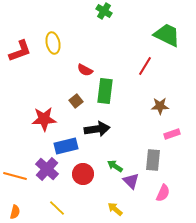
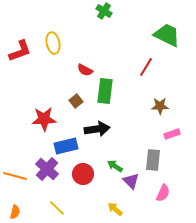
red line: moved 1 px right, 1 px down
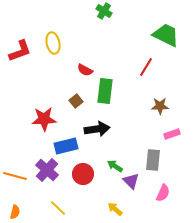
green trapezoid: moved 1 px left
purple cross: moved 1 px down
yellow line: moved 1 px right
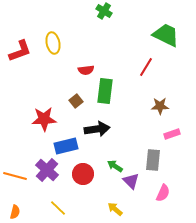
red semicircle: moved 1 px right; rotated 35 degrees counterclockwise
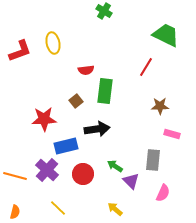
pink rectangle: rotated 35 degrees clockwise
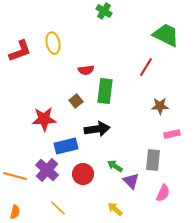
pink rectangle: rotated 28 degrees counterclockwise
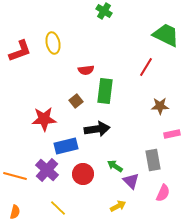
gray rectangle: rotated 15 degrees counterclockwise
yellow arrow: moved 3 px right, 3 px up; rotated 112 degrees clockwise
